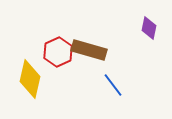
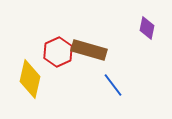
purple diamond: moved 2 px left
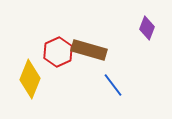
purple diamond: rotated 10 degrees clockwise
yellow diamond: rotated 9 degrees clockwise
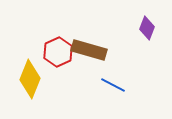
blue line: rotated 25 degrees counterclockwise
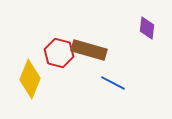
purple diamond: rotated 15 degrees counterclockwise
red hexagon: moved 1 px right, 1 px down; rotated 20 degrees counterclockwise
blue line: moved 2 px up
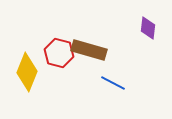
purple diamond: moved 1 px right
yellow diamond: moved 3 px left, 7 px up
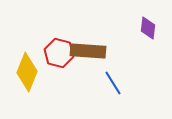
brown rectangle: moved 1 px left, 1 px down; rotated 12 degrees counterclockwise
blue line: rotated 30 degrees clockwise
